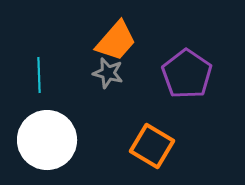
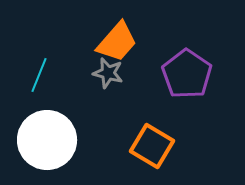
orange trapezoid: moved 1 px right, 1 px down
cyan line: rotated 24 degrees clockwise
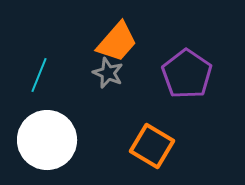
gray star: rotated 8 degrees clockwise
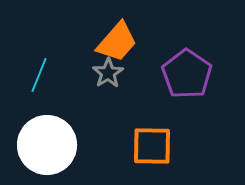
gray star: rotated 16 degrees clockwise
white circle: moved 5 px down
orange square: rotated 30 degrees counterclockwise
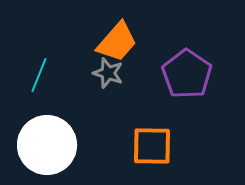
gray star: rotated 20 degrees counterclockwise
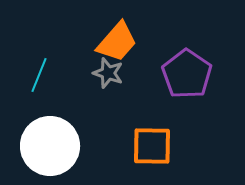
white circle: moved 3 px right, 1 px down
